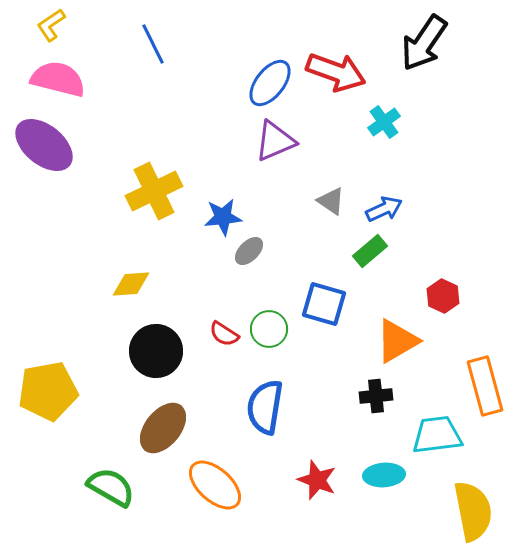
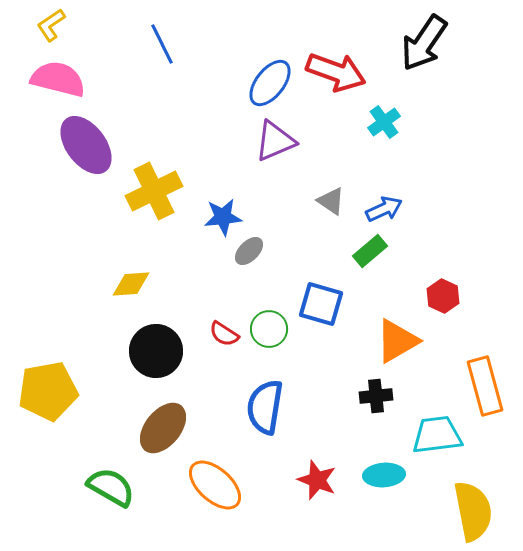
blue line: moved 9 px right
purple ellipse: moved 42 px right; rotated 14 degrees clockwise
blue square: moved 3 px left
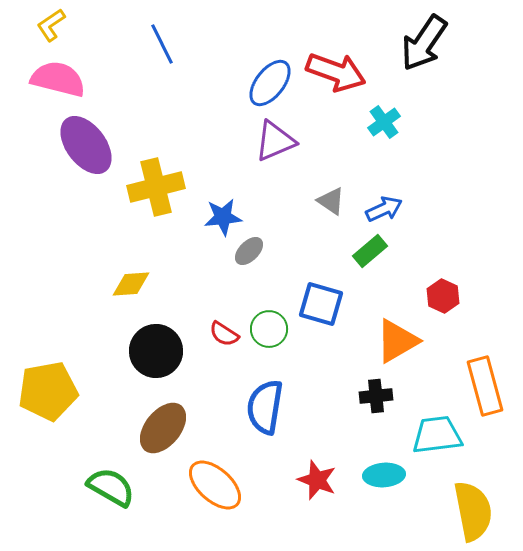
yellow cross: moved 2 px right, 4 px up; rotated 12 degrees clockwise
